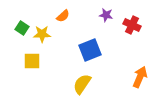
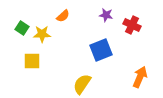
blue square: moved 11 px right
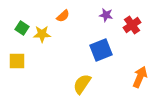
red cross: rotated 30 degrees clockwise
yellow square: moved 15 px left
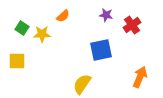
blue square: rotated 10 degrees clockwise
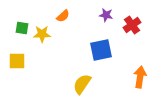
green square: rotated 24 degrees counterclockwise
orange arrow: rotated 15 degrees counterclockwise
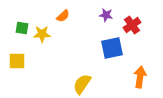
blue square: moved 11 px right, 2 px up
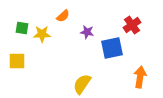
purple star: moved 19 px left, 17 px down
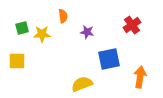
orange semicircle: rotated 56 degrees counterclockwise
green square: rotated 24 degrees counterclockwise
blue square: moved 3 px left, 11 px down
yellow semicircle: rotated 35 degrees clockwise
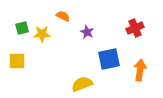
orange semicircle: rotated 56 degrees counterclockwise
red cross: moved 3 px right, 3 px down; rotated 12 degrees clockwise
purple star: rotated 16 degrees clockwise
orange arrow: moved 7 px up
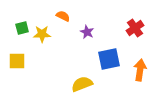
red cross: rotated 12 degrees counterclockwise
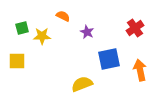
yellow star: moved 2 px down
orange arrow: rotated 20 degrees counterclockwise
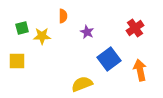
orange semicircle: rotated 64 degrees clockwise
blue square: rotated 25 degrees counterclockwise
